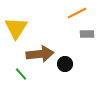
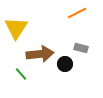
gray rectangle: moved 6 px left, 14 px down; rotated 16 degrees clockwise
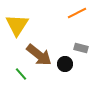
yellow triangle: moved 1 px right, 3 px up
brown arrow: moved 1 px left, 1 px down; rotated 44 degrees clockwise
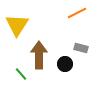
brown arrow: rotated 128 degrees counterclockwise
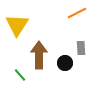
gray rectangle: rotated 72 degrees clockwise
black circle: moved 1 px up
green line: moved 1 px left, 1 px down
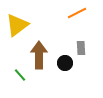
yellow triangle: rotated 20 degrees clockwise
